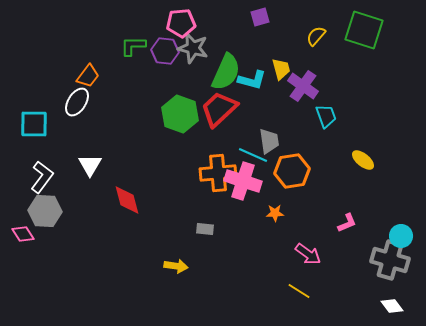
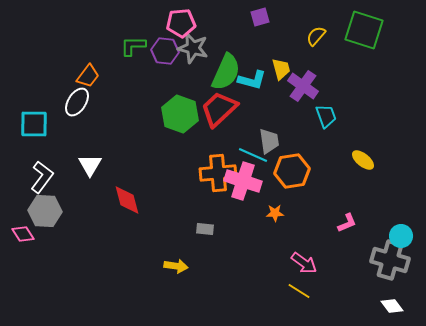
pink arrow: moved 4 px left, 9 px down
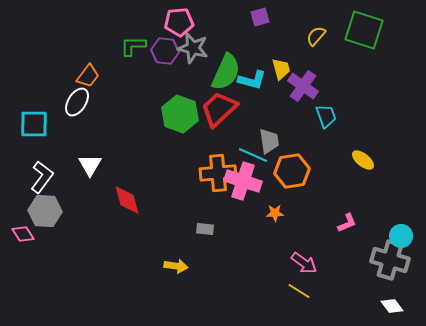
pink pentagon: moved 2 px left, 1 px up
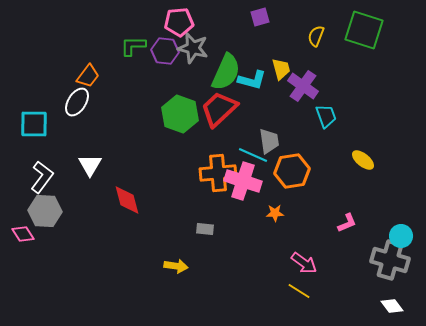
yellow semicircle: rotated 20 degrees counterclockwise
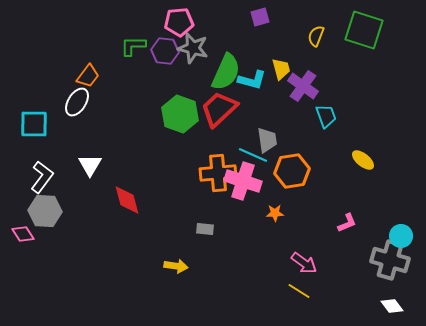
gray trapezoid: moved 2 px left, 1 px up
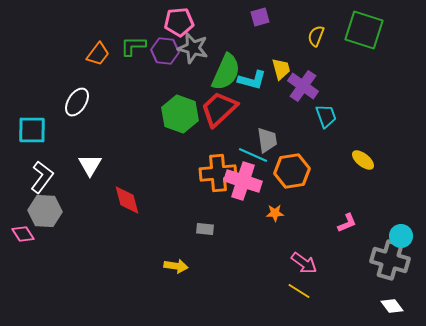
orange trapezoid: moved 10 px right, 22 px up
cyan square: moved 2 px left, 6 px down
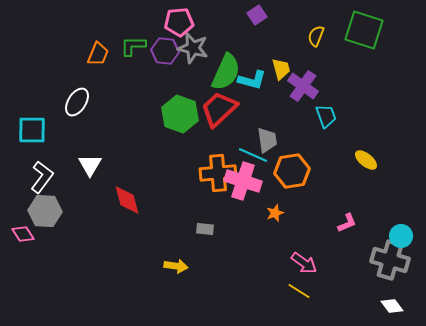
purple square: moved 3 px left, 2 px up; rotated 18 degrees counterclockwise
orange trapezoid: rotated 15 degrees counterclockwise
yellow ellipse: moved 3 px right
orange star: rotated 18 degrees counterclockwise
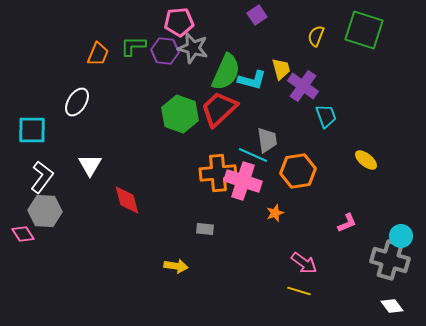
orange hexagon: moved 6 px right
yellow line: rotated 15 degrees counterclockwise
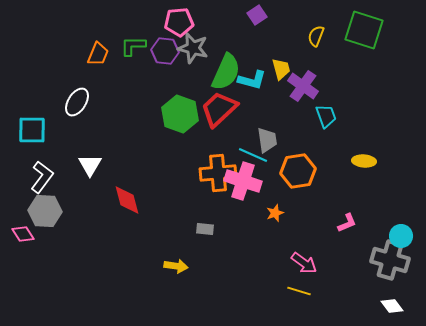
yellow ellipse: moved 2 px left, 1 px down; rotated 35 degrees counterclockwise
